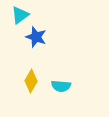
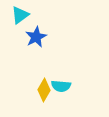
blue star: rotated 25 degrees clockwise
yellow diamond: moved 13 px right, 9 px down
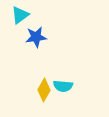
blue star: rotated 20 degrees clockwise
cyan semicircle: moved 2 px right
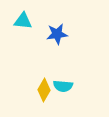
cyan triangle: moved 3 px right, 6 px down; rotated 42 degrees clockwise
blue star: moved 21 px right, 3 px up
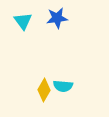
cyan triangle: rotated 48 degrees clockwise
blue star: moved 16 px up
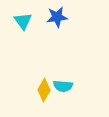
blue star: moved 1 px up
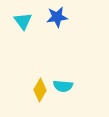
yellow diamond: moved 4 px left
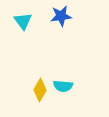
blue star: moved 4 px right, 1 px up
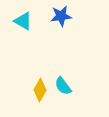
cyan triangle: rotated 24 degrees counterclockwise
cyan semicircle: rotated 48 degrees clockwise
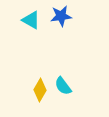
cyan triangle: moved 8 px right, 1 px up
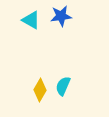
cyan semicircle: rotated 60 degrees clockwise
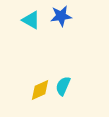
yellow diamond: rotated 35 degrees clockwise
